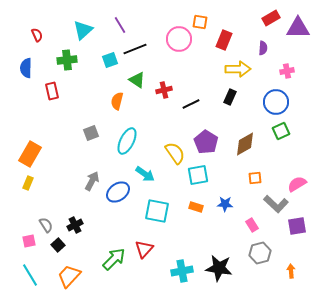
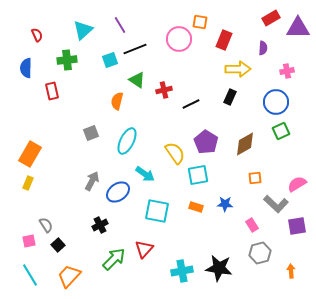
black cross at (75, 225): moved 25 px right
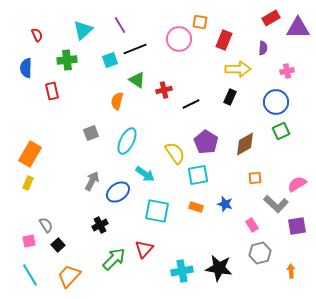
blue star at (225, 204): rotated 14 degrees clockwise
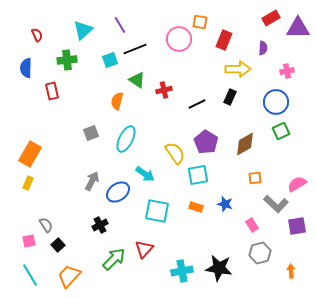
black line at (191, 104): moved 6 px right
cyan ellipse at (127, 141): moved 1 px left, 2 px up
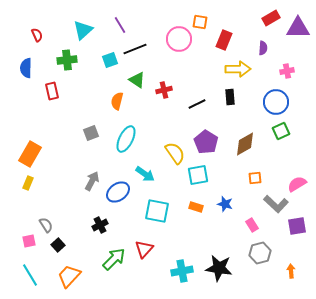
black rectangle at (230, 97): rotated 28 degrees counterclockwise
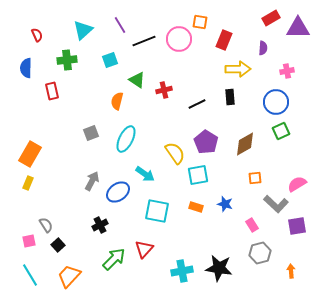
black line at (135, 49): moved 9 px right, 8 px up
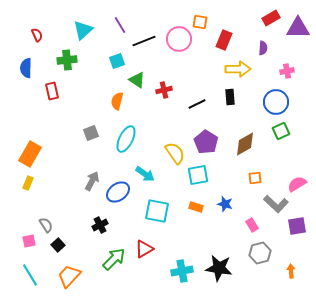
cyan square at (110, 60): moved 7 px right, 1 px down
red triangle at (144, 249): rotated 18 degrees clockwise
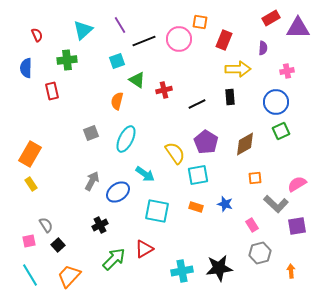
yellow rectangle at (28, 183): moved 3 px right, 1 px down; rotated 56 degrees counterclockwise
black star at (219, 268): rotated 16 degrees counterclockwise
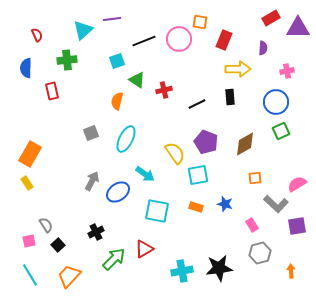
purple line at (120, 25): moved 8 px left, 6 px up; rotated 66 degrees counterclockwise
purple pentagon at (206, 142): rotated 10 degrees counterclockwise
yellow rectangle at (31, 184): moved 4 px left, 1 px up
black cross at (100, 225): moved 4 px left, 7 px down
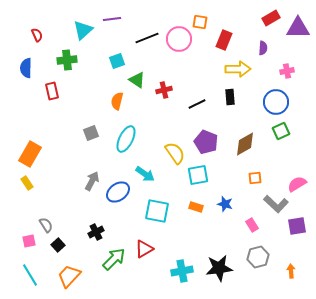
black line at (144, 41): moved 3 px right, 3 px up
gray hexagon at (260, 253): moved 2 px left, 4 px down
